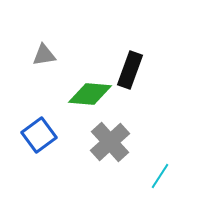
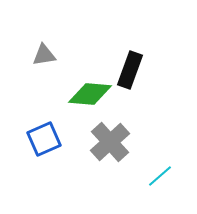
blue square: moved 5 px right, 4 px down; rotated 12 degrees clockwise
cyan line: rotated 16 degrees clockwise
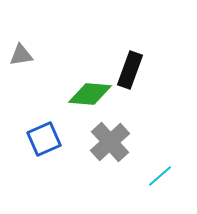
gray triangle: moved 23 px left
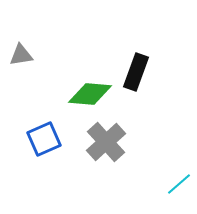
black rectangle: moved 6 px right, 2 px down
gray cross: moved 4 px left
cyan line: moved 19 px right, 8 px down
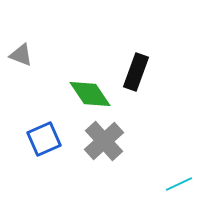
gray triangle: rotated 30 degrees clockwise
green diamond: rotated 51 degrees clockwise
gray cross: moved 2 px left, 1 px up
cyan line: rotated 16 degrees clockwise
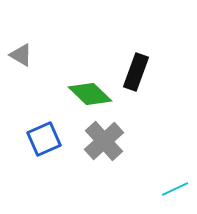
gray triangle: rotated 10 degrees clockwise
green diamond: rotated 12 degrees counterclockwise
cyan line: moved 4 px left, 5 px down
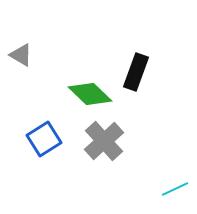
blue square: rotated 8 degrees counterclockwise
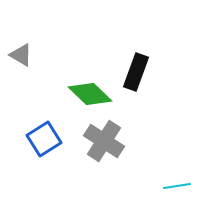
gray cross: rotated 15 degrees counterclockwise
cyan line: moved 2 px right, 3 px up; rotated 16 degrees clockwise
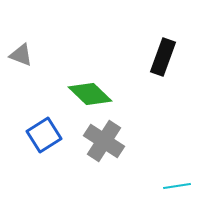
gray triangle: rotated 10 degrees counterclockwise
black rectangle: moved 27 px right, 15 px up
blue square: moved 4 px up
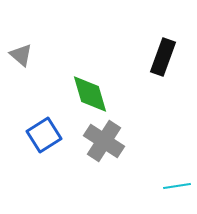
gray triangle: rotated 20 degrees clockwise
green diamond: rotated 30 degrees clockwise
